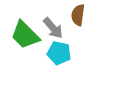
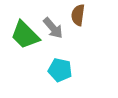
cyan pentagon: moved 1 px right, 17 px down
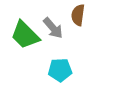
cyan pentagon: rotated 15 degrees counterclockwise
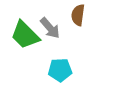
gray arrow: moved 3 px left
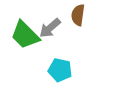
gray arrow: rotated 90 degrees clockwise
cyan pentagon: rotated 15 degrees clockwise
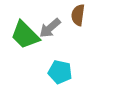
cyan pentagon: moved 2 px down
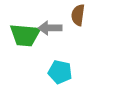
gray arrow: rotated 40 degrees clockwise
green trapezoid: rotated 40 degrees counterclockwise
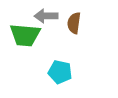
brown semicircle: moved 4 px left, 8 px down
gray arrow: moved 4 px left, 12 px up
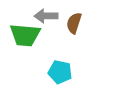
brown semicircle: rotated 10 degrees clockwise
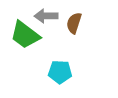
green trapezoid: rotated 32 degrees clockwise
cyan pentagon: rotated 10 degrees counterclockwise
